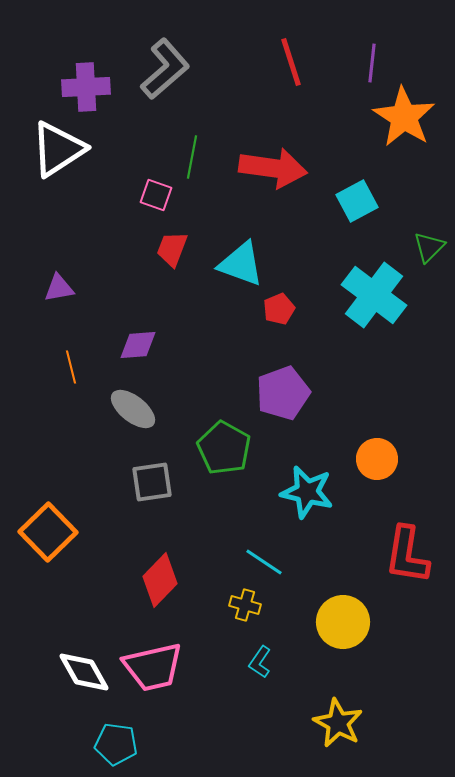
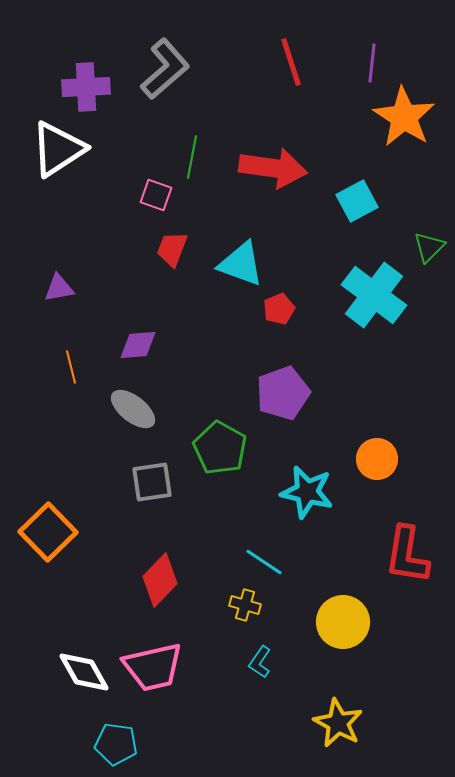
green pentagon: moved 4 px left
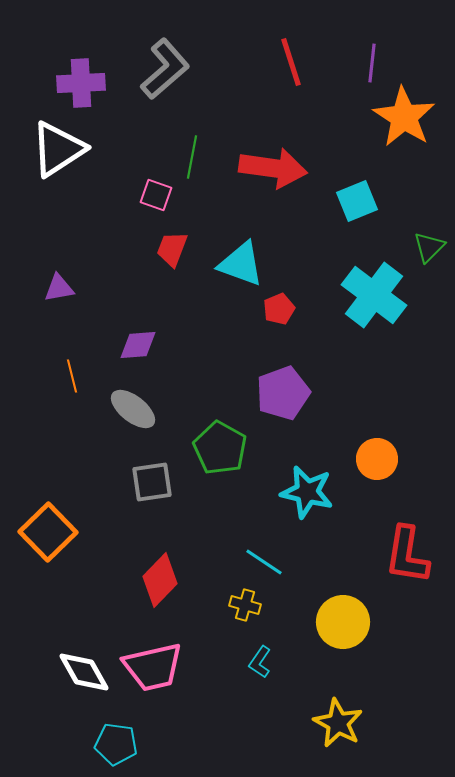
purple cross: moved 5 px left, 4 px up
cyan square: rotated 6 degrees clockwise
orange line: moved 1 px right, 9 px down
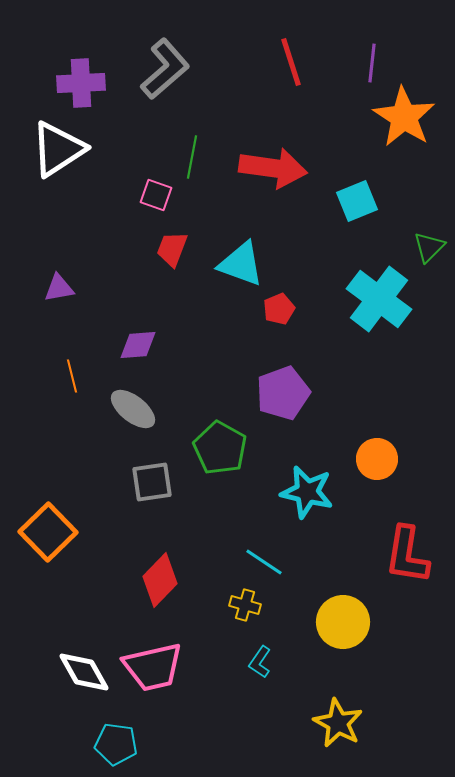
cyan cross: moved 5 px right, 4 px down
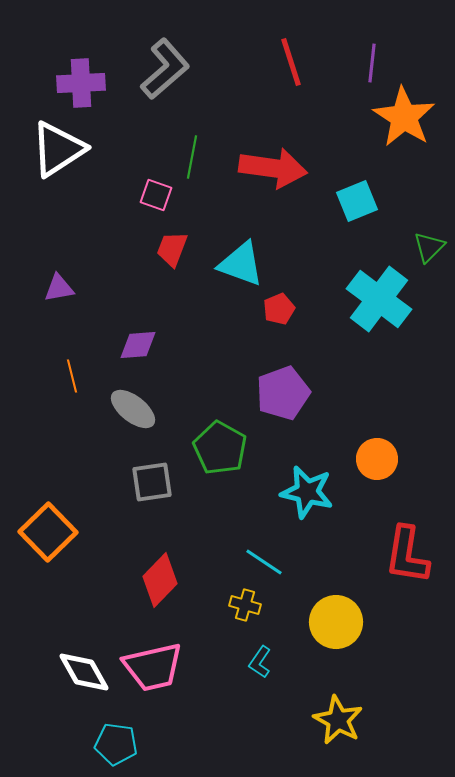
yellow circle: moved 7 px left
yellow star: moved 3 px up
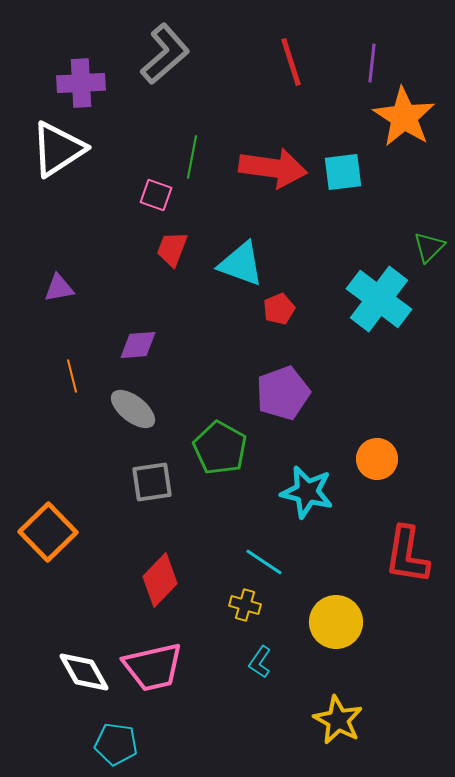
gray L-shape: moved 15 px up
cyan square: moved 14 px left, 29 px up; rotated 15 degrees clockwise
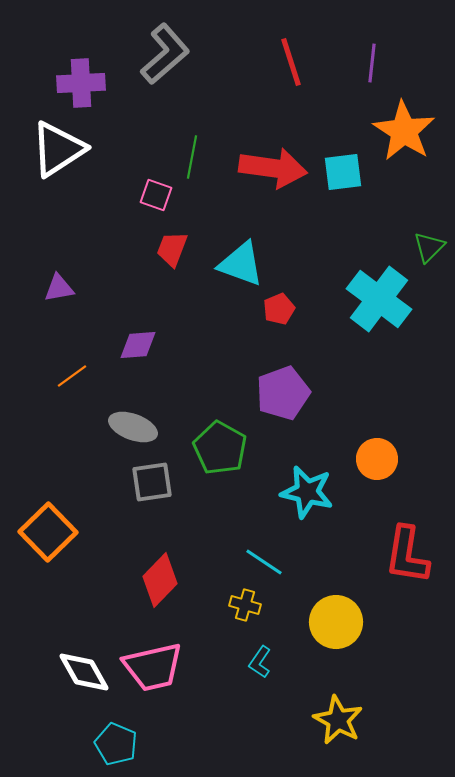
orange star: moved 14 px down
orange line: rotated 68 degrees clockwise
gray ellipse: moved 18 px down; rotated 18 degrees counterclockwise
cyan pentagon: rotated 15 degrees clockwise
